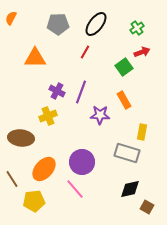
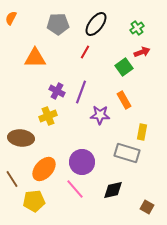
black diamond: moved 17 px left, 1 px down
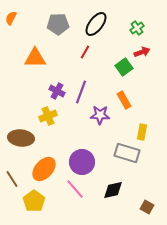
yellow pentagon: rotated 30 degrees counterclockwise
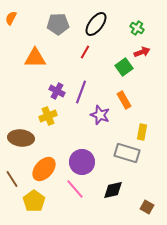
green cross: rotated 24 degrees counterclockwise
purple star: rotated 18 degrees clockwise
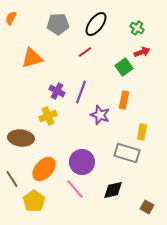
red line: rotated 24 degrees clockwise
orange triangle: moved 3 px left; rotated 15 degrees counterclockwise
orange rectangle: rotated 42 degrees clockwise
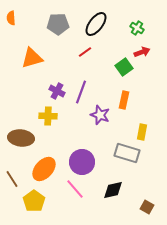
orange semicircle: rotated 32 degrees counterclockwise
yellow cross: rotated 24 degrees clockwise
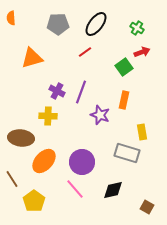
yellow rectangle: rotated 21 degrees counterclockwise
orange ellipse: moved 8 px up
